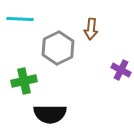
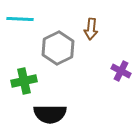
purple cross: moved 1 px down
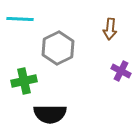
brown arrow: moved 19 px right
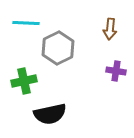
cyan line: moved 6 px right, 4 px down
purple cross: moved 5 px left; rotated 18 degrees counterclockwise
black semicircle: rotated 12 degrees counterclockwise
